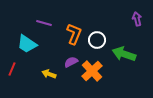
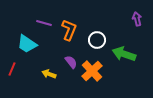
orange L-shape: moved 5 px left, 4 px up
purple semicircle: rotated 80 degrees clockwise
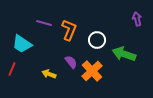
cyan trapezoid: moved 5 px left
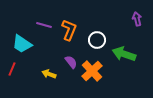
purple line: moved 2 px down
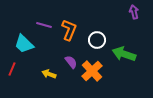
purple arrow: moved 3 px left, 7 px up
cyan trapezoid: moved 2 px right; rotated 10 degrees clockwise
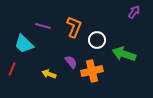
purple arrow: rotated 48 degrees clockwise
purple line: moved 1 px left, 1 px down
orange L-shape: moved 5 px right, 3 px up
orange cross: rotated 30 degrees clockwise
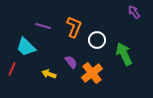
purple arrow: rotated 72 degrees counterclockwise
cyan trapezoid: moved 2 px right, 3 px down
green arrow: rotated 45 degrees clockwise
orange cross: moved 2 px down; rotated 25 degrees counterclockwise
